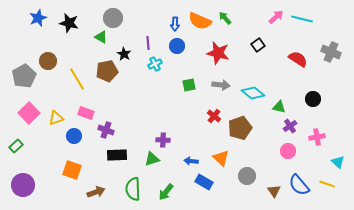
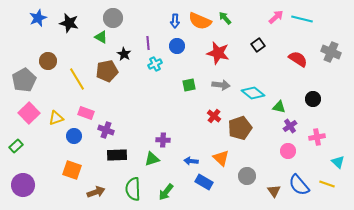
blue arrow at (175, 24): moved 3 px up
gray pentagon at (24, 76): moved 4 px down
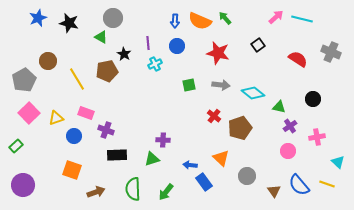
blue arrow at (191, 161): moved 1 px left, 4 px down
blue rectangle at (204, 182): rotated 24 degrees clockwise
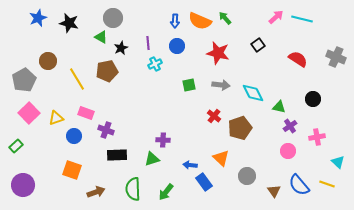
gray cross at (331, 52): moved 5 px right, 5 px down
black star at (124, 54): moved 3 px left, 6 px up; rotated 16 degrees clockwise
cyan diamond at (253, 93): rotated 25 degrees clockwise
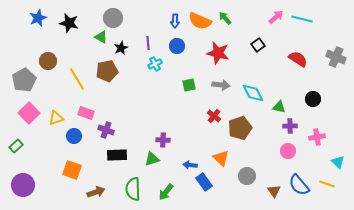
purple cross at (290, 126): rotated 32 degrees clockwise
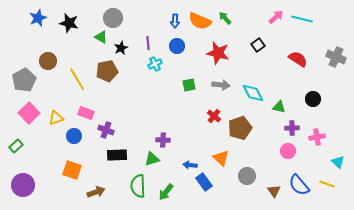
purple cross at (290, 126): moved 2 px right, 2 px down
green semicircle at (133, 189): moved 5 px right, 3 px up
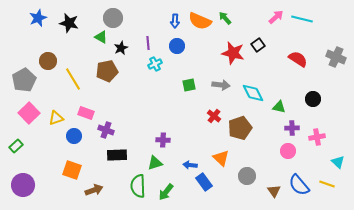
red star at (218, 53): moved 15 px right
yellow line at (77, 79): moved 4 px left
green triangle at (152, 159): moved 3 px right, 4 px down
brown arrow at (96, 192): moved 2 px left, 2 px up
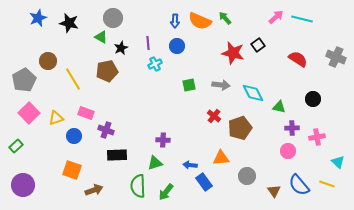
orange triangle at (221, 158): rotated 48 degrees counterclockwise
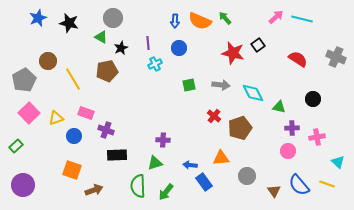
blue circle at (177, 46): moved 2 px right, 2 px down
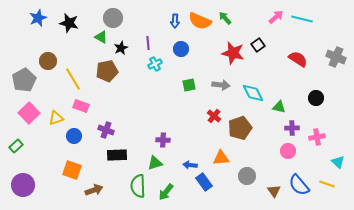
blue circle at (179, 48): moved 2 px right, 1 px down
black circle at (313, 99): moved 3 px right, 1 px up
pink rectangle at (86, 113): moved 5 px left, 7 px up
